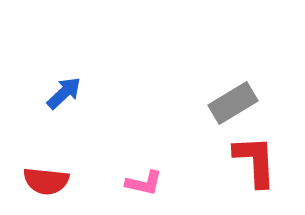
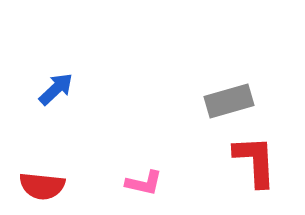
blue arrow: moved 8 px left, 4 px up
gray rectangle: moved 4 px left, 2 px up; rotated 15 degrees clockwise
red semicircle: moved 4 px left, 5 px down
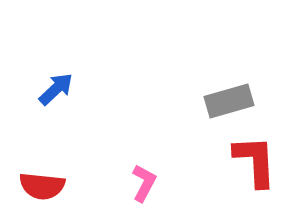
pink L-shape: rotated 75 degrees counterclockwise
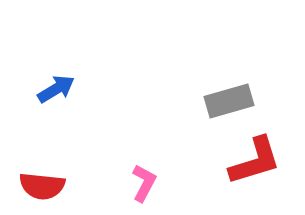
blue arrow: rotated 12 degrees clockwise
red L-shape: rotated 76 degrees clockwise
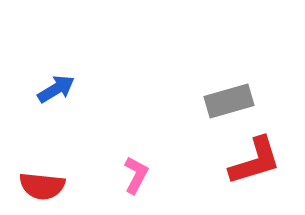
pink L-shape: moved 8 px left, 8 px up
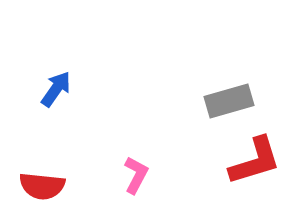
blue arrow: rotated 24 degrees counterclockwise
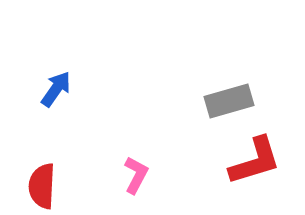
red semicircle: rotated 87 degrees clockwise
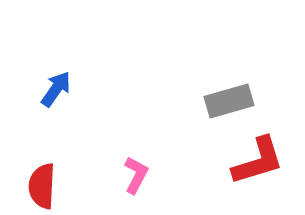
red L-shape: moved 3 px right
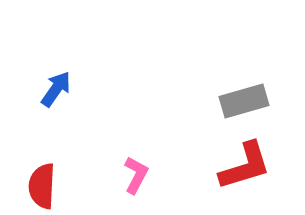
gray rectangle: moved 15 px right
red L-shape: moved 13 px left, 5 px down
